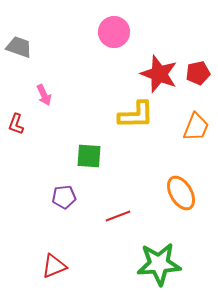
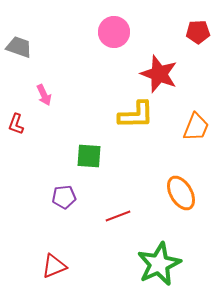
red pentagon: moved 41 px up; rotated 10 degrees clockwise
green star: rotated 21 degrees counterclockwise
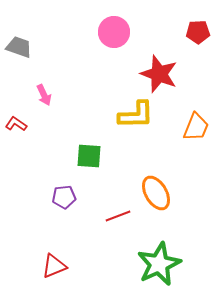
red L-shape: rotated 105 degrees clockwise
orange ellipse: moved 25 px left
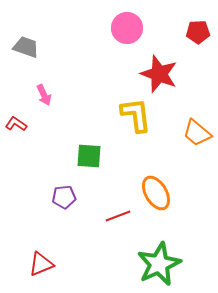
pink circle: moved 13 px right, 4 px up
gray trapezoid: moved 7 px right
yellow L-shape: rotated 96 degrees counterclockwise
orange trapezoid: moved 1 px right, 6 px down; rotated 108 degrees clockwise
red triangle: moved 13 px left, 2 px up
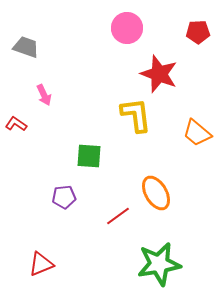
red line: rotated 15 degrees counterclockwise
green star: rotated 15 degrees clockwise
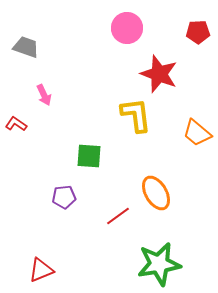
red triangle: moved 6 px down
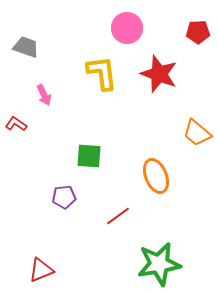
yellow L-shape: moved 34 px left, 42 px up
orange ellipse: moved 17 px up; rotated 8 degrees clockwise
